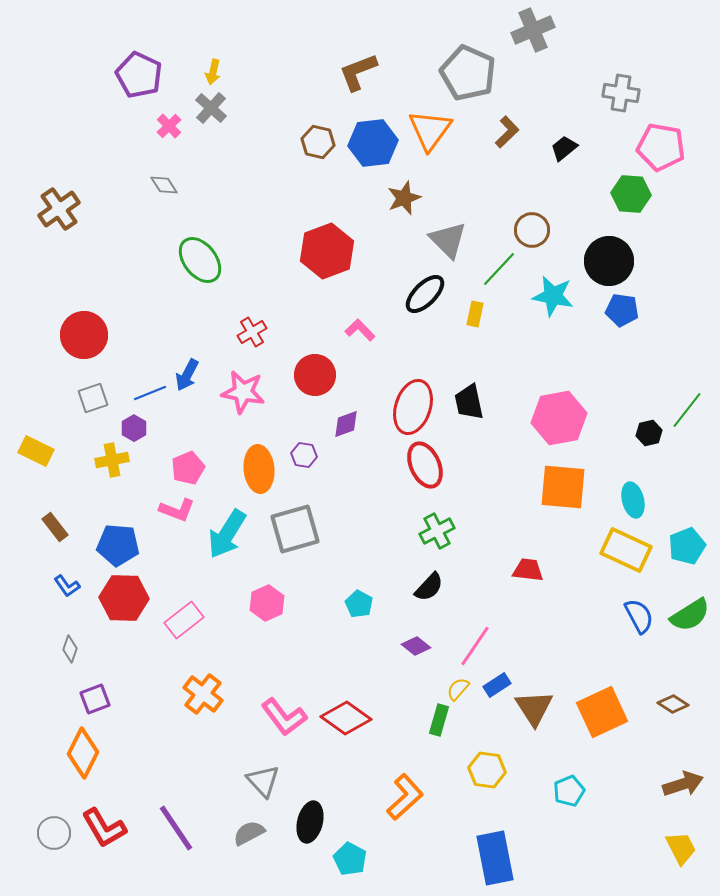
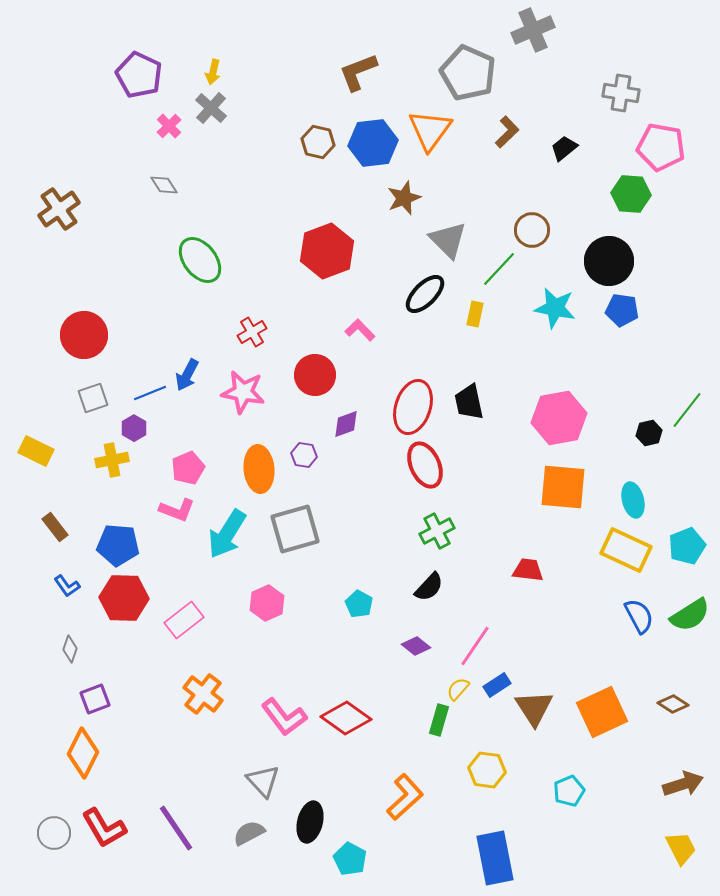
cyan star at (553, 296): moved 2 px right, 12 px down
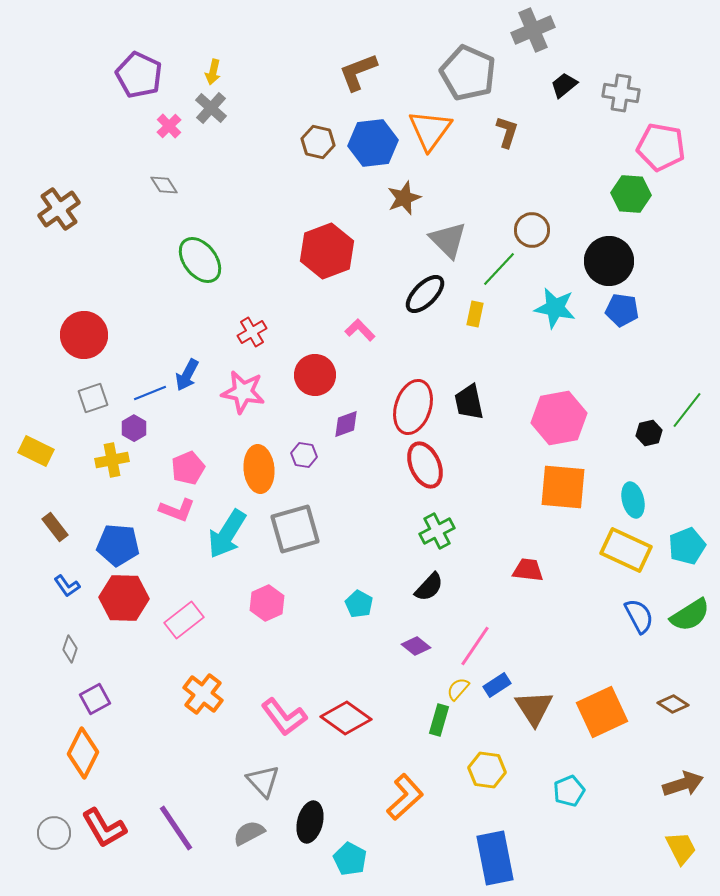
brown L-shape at (507, 132): rotated 28 degrees counterclockwise
black trapezoid at (564, 148): moved 63 px up
purple square at (95, 699): rotated 8 degrees counterclockwise
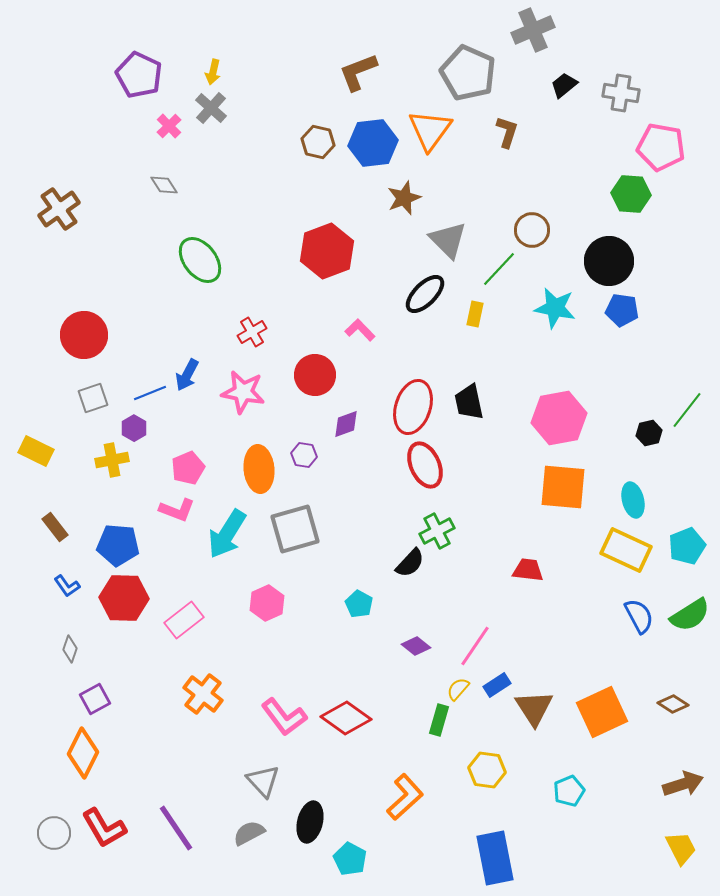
black semicircle at (429, 587): moved 19 px left, 24 px up
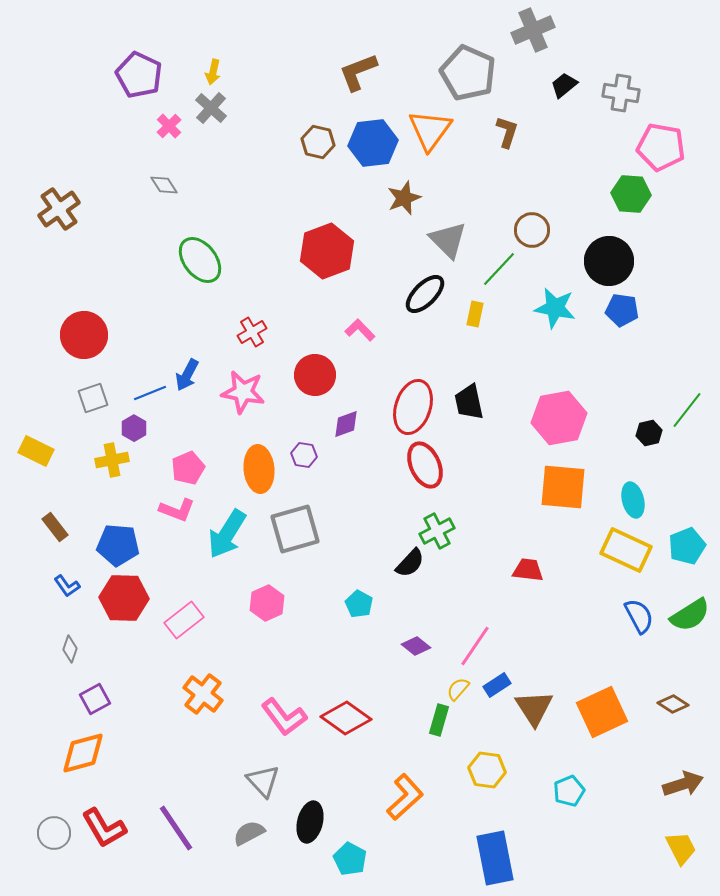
orange diamond at (83, 753): rotated 48 degrees clockwise
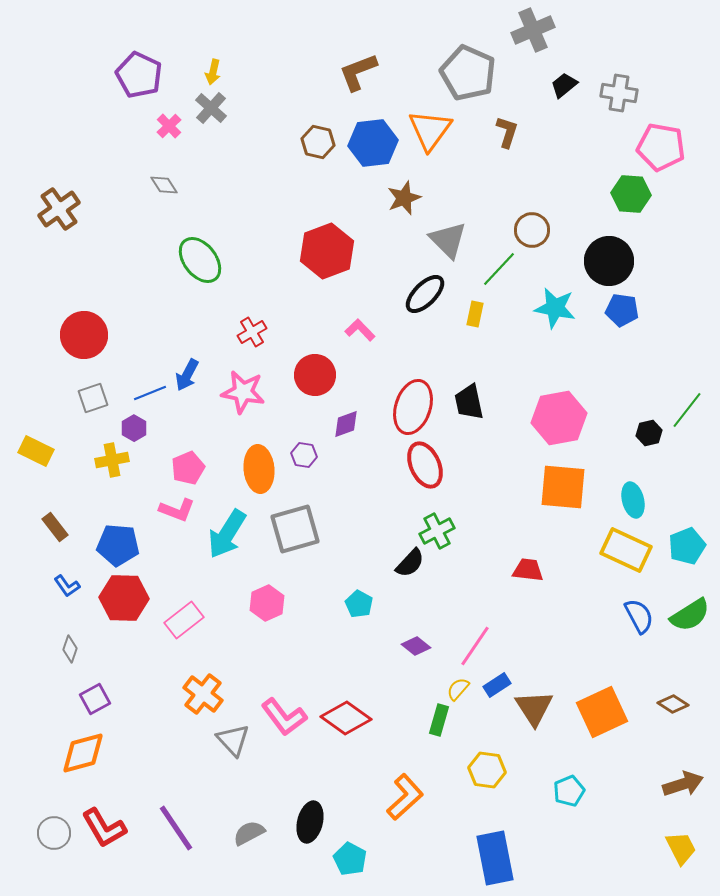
gray cross at (621, 93): moved 2 px left
gray triangle at (263, 781): moved 30 px left, 41 px up
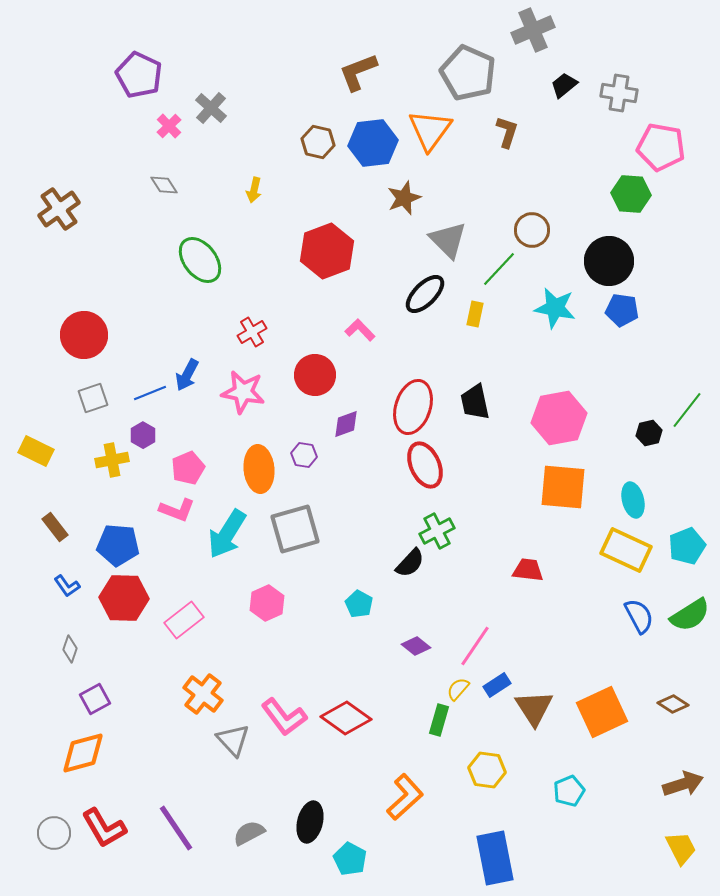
yellow arrow at (213, 72): moved 41 px right, 118 px down
black trapezoid at (469, 402): moved 6 px right
purple hexagon at (134, 428): moved 9 px right, 7 px down
